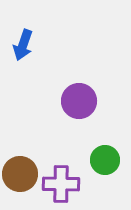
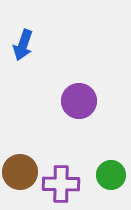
green circle: moved 6 px right, 15 px down
brown circle: moved 2 px up
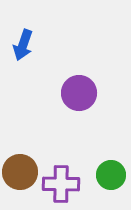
purple circle: moved 8 px up
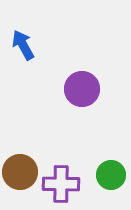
blue arrow: rotated 132 degrees clockwise
purple circle: moved 3 px right, 4 px up
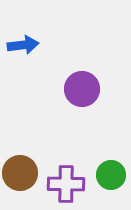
blue arrow: rotated 112 degrees clockwise
brown circle: moved 1 px down
purple cross: moved 5 px right
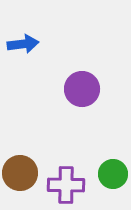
blue arrow: moved 1 px up
green circle: moved 2 px right, 1 px up
purple cross: moved 1 px down
